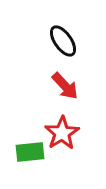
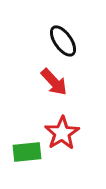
red arrow: moved 11 px left, 4 px up
green rectangle: moved 3 px left
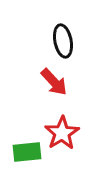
black ellipse: rotated 24 degrees clockwise
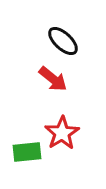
black ellipse: rotated 36 degrees counterclockwise
red arrow: moved 1 px left, 3 px up; rotated 8 degrees counterclockwise
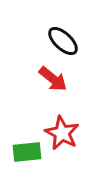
red star: rotated 12 degrees counterclockwise
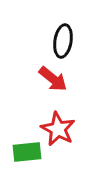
black ellipse: rotated 56 degrees clockwise
red star: moved 4 px left, 4 px up
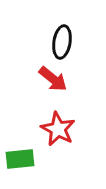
black ellipse: moved 1 px left, 1 px down
green rectangle: moved 7 px left, 7 px down
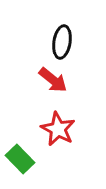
red arrow: moved 1 px down
green rectangle: rotated 52 degrees clockwise
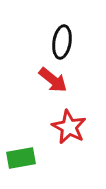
red star: moved 11 px right, 2 px up
green rectangle: moved 1 px right, 1 px up; rotated 56 degrees counterclockwise
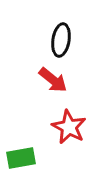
black ellipse: moved 1 px left, 2 px up
